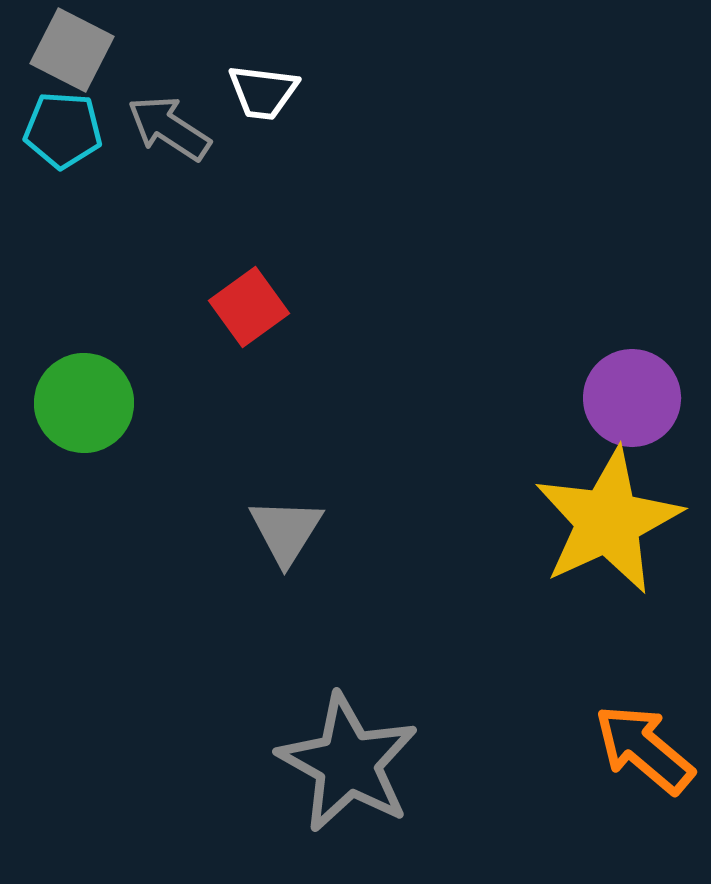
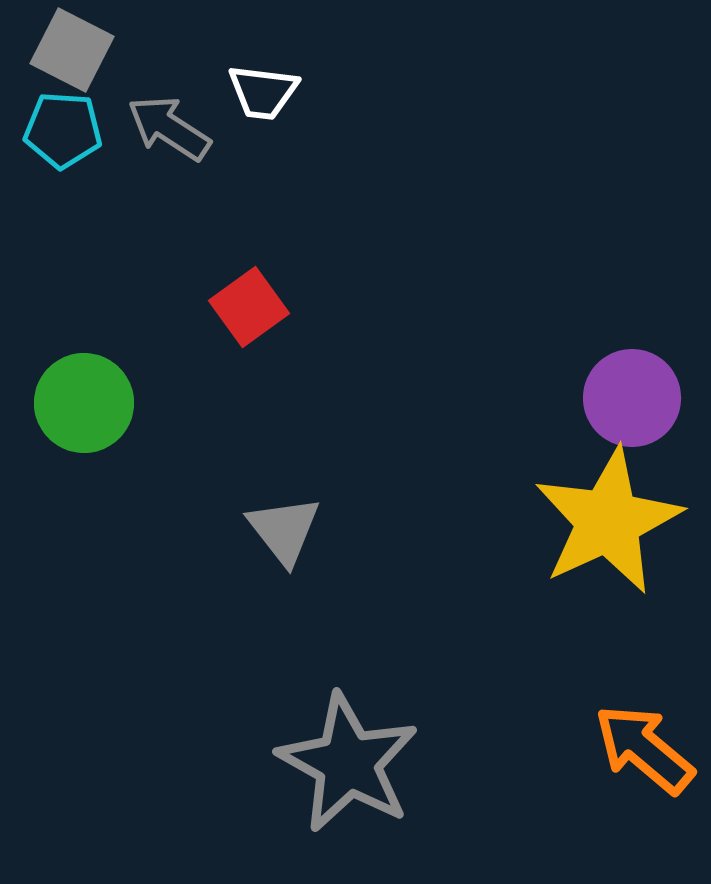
gray triangle: moved 2 px left, 1 px up; rotated 10 degrees counterclockwise
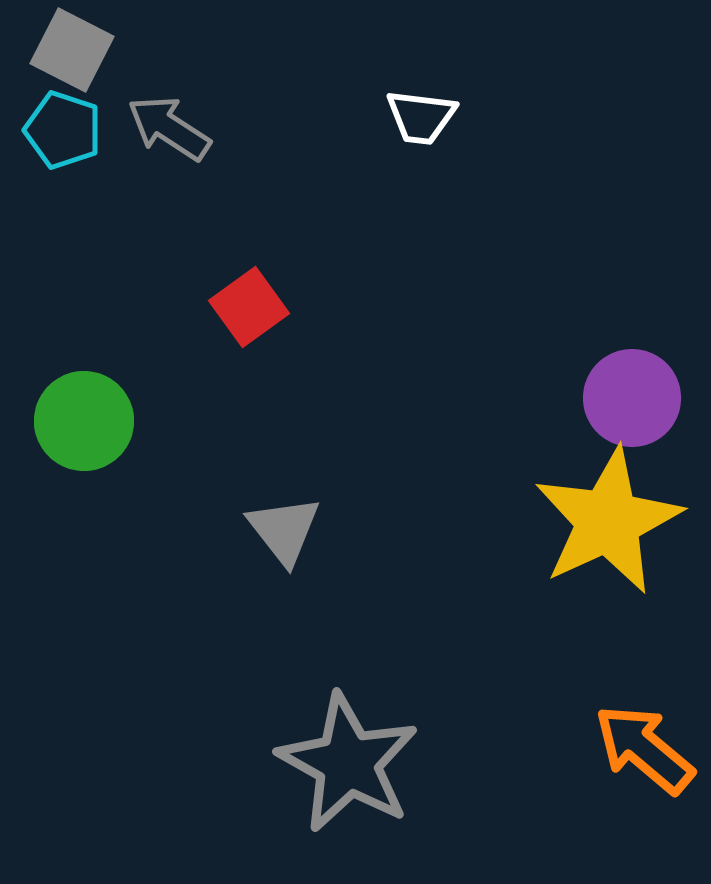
white trapezoid: moved 158 px right, 25 px down
cyan pentagon: rotated 14 degrees clockwise
green circle: moved 18 px down
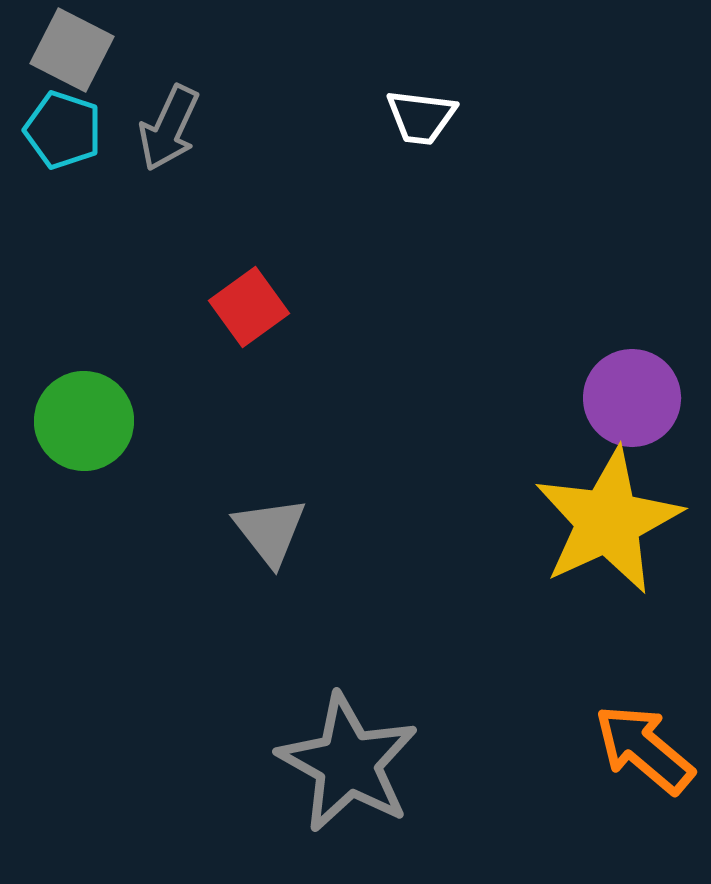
gray arrow: rotated 98 degrees counterclockwise
gray triangle: moved 14 px left, 1 px down
